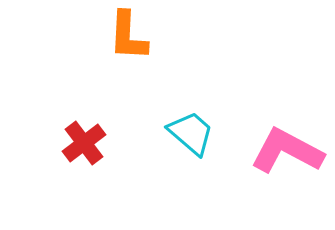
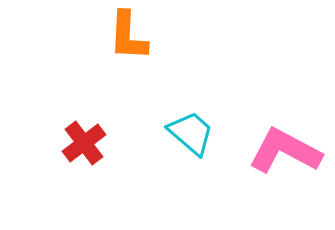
pink L-shape: moved 2 px left
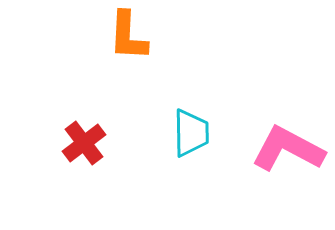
cyan trapezoid: rotated 48 degrees clockwise
pink L-shape: moved 3 px right, 2 px up
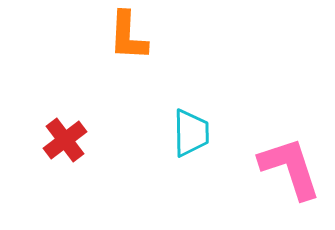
red cross: moved 19 px left, 3 px up
pink L-shape: moved 2 px right, 19 px down; rotated 44 degrees clockwise
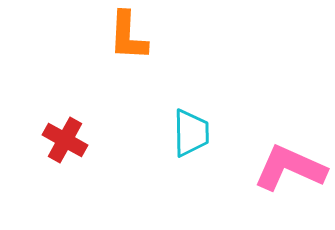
red cross: rotated 24 degrees counterclockwise
pink L-shape: rotated 48 degrees counterclockwise
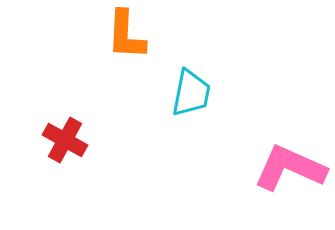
orange L-shape: moved 2 px left, 1 px up
cyan trapezoid: moved 40 px up; rotated 12 degrees clockwise
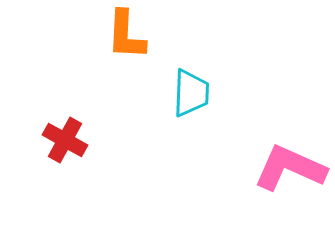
cyan trapezoid: rotated 9 degrees counterclockwise
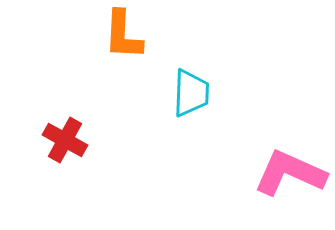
orange L-shape: moved 3 px left
pink L-shape: moved 5 px down
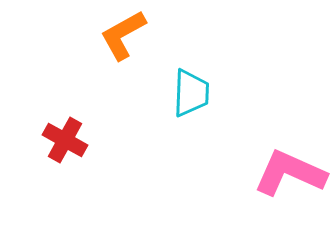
orange L-shape: rotated 58 degrees clockwise
